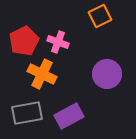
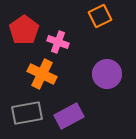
red pentagon: moved 11 px up; rotated 8 degrees counterclockwise
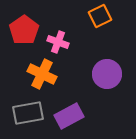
gray rectangle: moved 1 px right
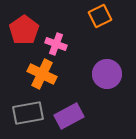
pink cross: moved 2 px left, 2 px down
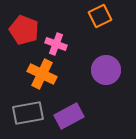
red pentagon: rotated 16 degrees counterclockwise
purple circle: moved 1 px left, 4 px up
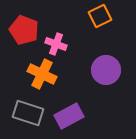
gray rectangle: rotated 28 degrees clockwise
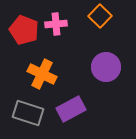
orange square: rotated 20 degrees counterclockwise
pink cross: moved 20 px up; rotated 25 degrees counterclockwise
purple circle: moved 3 px up
purple rectangle: moved 2 px right, 7 px up
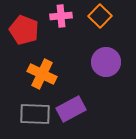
pink cross: moved 5 px right, 8 px up
purple circle: moved 5 px up
gray rectangle: moved 7 px right, 1 px down; rotated 16 degrees counterclockwise
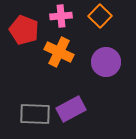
orange cross: moved 17 px right, 22 px up
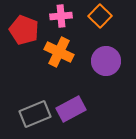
purple circle: moved 1 px up
gray rectangle: rotated 24 degrees counterclockwise
